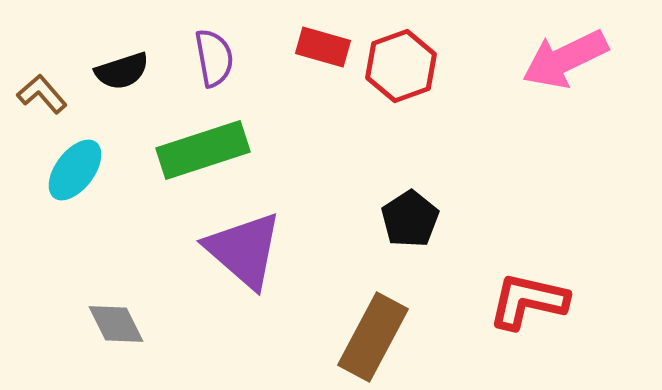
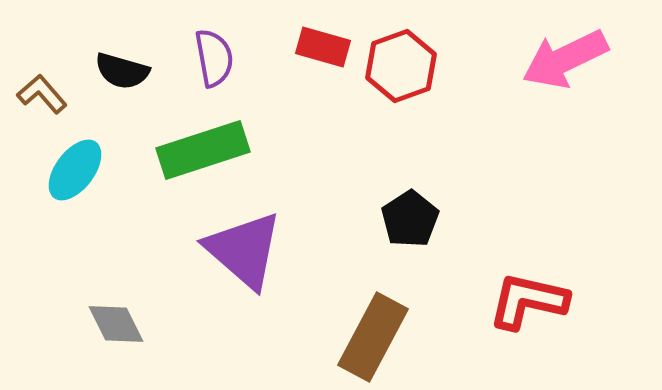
black semicircle: rotated 34 degrees clockwise
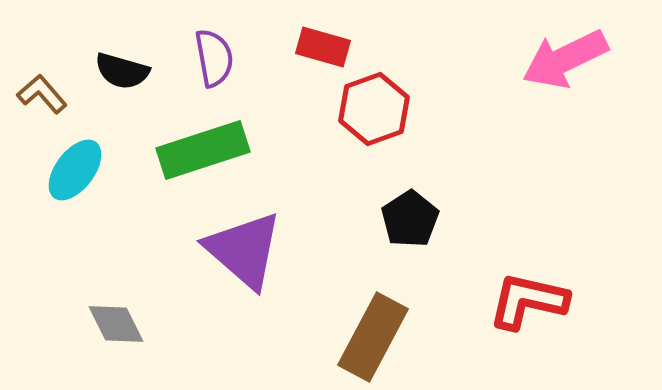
red hexagon: moved 27 px left, 43 px down
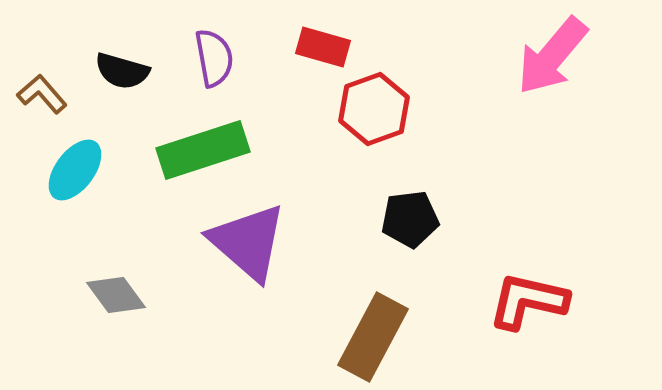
pink arrow: moved 13 px left, 3 px up; rotated 24 degrees counterclockwise
black pentagon: rotated 26 degrees clockwise
purple triangle: moved 4 px right, 8 px up
gray diamond: moved 29 px up; rotated 10 degrees counterclockwise
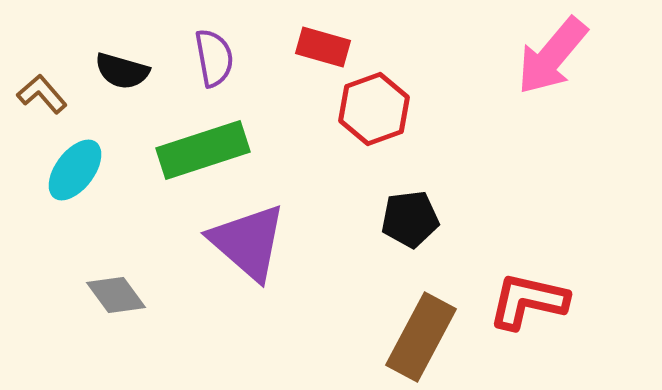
brown rectangle: moved 48 px right
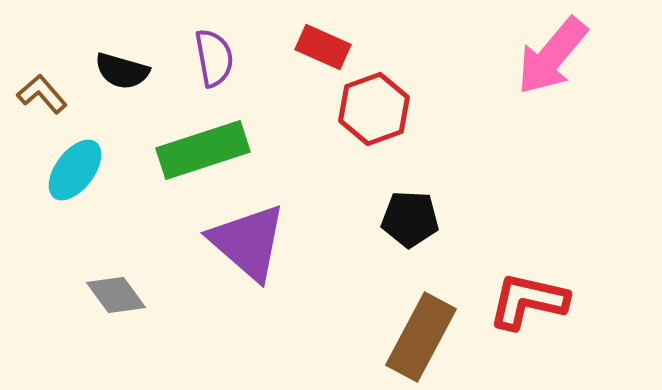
red rectangle: rotated 8 degrees clockwise
black pentagon: rotated 10 degrees clockwise
